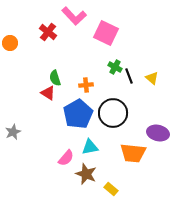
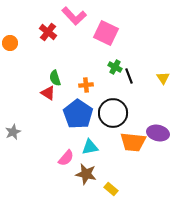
yellow triangle: moved 11 px right; rotated 16 degrees clockwise
blue pentagon: rotated 8 degrees counterclockwise
orange trapezoid: moved 11 px up
brown star: rotated 10 degrees counterclockwise
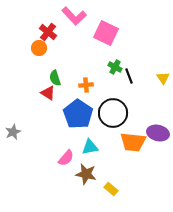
orange circle: moved 29 px right, 5 px down
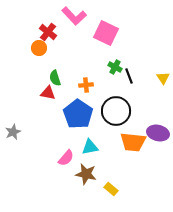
red triangle: rotated 21 degrees counterclockwise
black circle: moved 3 px right, 2 px up
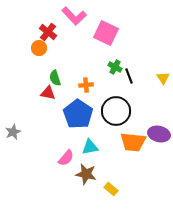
purple ellipse: moved 1 px right, 1 px down
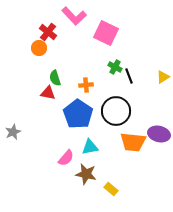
yellow triangle: moved 1 px up; rotated 32 degrees clockwise
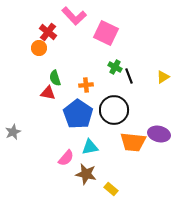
black circle: moved 2 px left, 1 px up
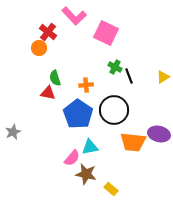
pink semicircle: moved 6 px right
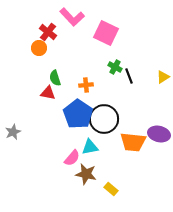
pink L-shape: moved 2 px left, 1 px down
black circle: moved 10 px left, 9 px down
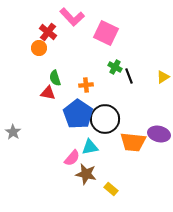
black circle: moved 1 px right
gray star: rotated 14 degrees counterclockwise
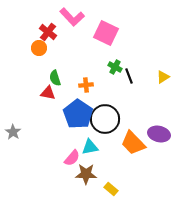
orange trapezoid: moved 1 px down; rotated 40 degrees clockwise
brown star: rotated 10 degrees counterclockwise
